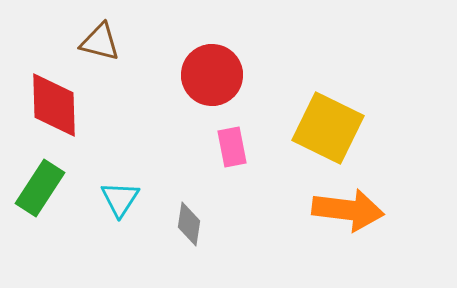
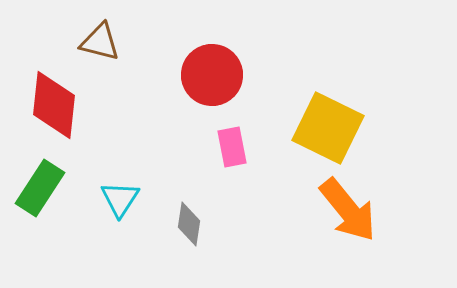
red diamond: rotated 8 degrees clockwise
orange arrow: rotated 44 degrees clockwise
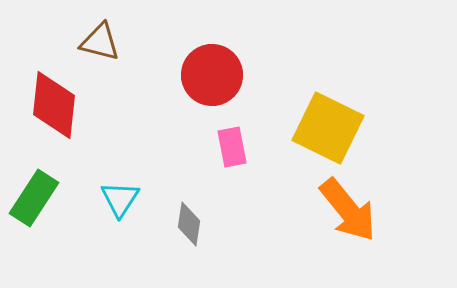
green rectangle: moved 6 px left, 10 px down
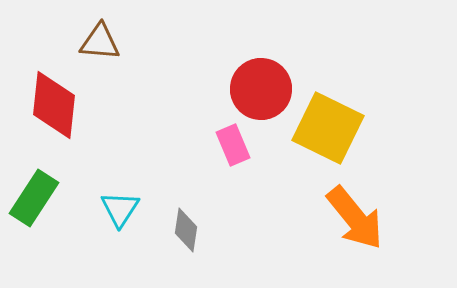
brown triangle: rotated 9 degrees counterclockwise
red circle: moved 49 px right, 14 px down
pink rectangle: moved 1 px right, 2 px up; rotated 12 degrees counterclockwise
cyan triangle: moved 10 px down
orange arrow: moved 7 px right, 8 px down
gray diamond: moved 3 px left, 6 px down
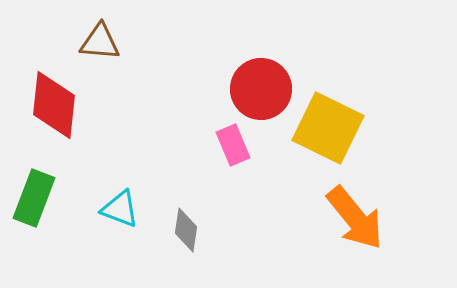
green rectangle: rotated 12 degrees counterclockwise
cyan triangle: rotated 42 degrees counterclockwise
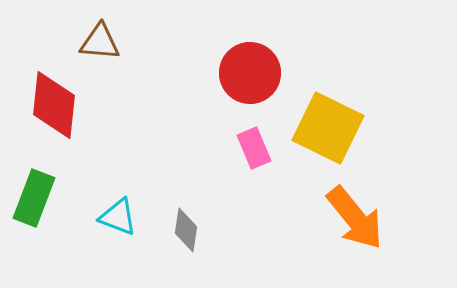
red circle: moved 11 px left, 16 px up
pink rectangle: moved 21 px right, 3 px down
cyan triangle: moved 2 px left, 8 px down
